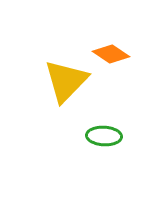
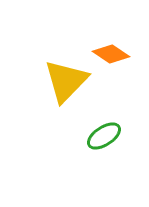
green ellipse: rotated 36 degrees counterclockwise
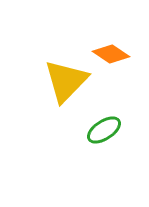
green ellipse: moved 6 px up
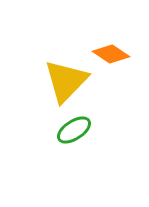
green ellipse: moved 30 px left
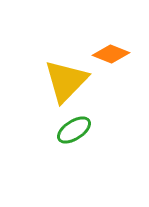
orange diamond: rotated 12 degrees counterclockwise
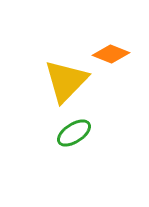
green ellipse: moved 3 px down
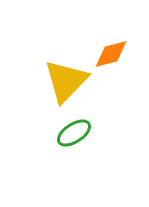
orange diamond: rotated 36 degrees counterclockwise
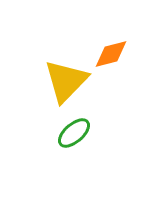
green ellipse: rotated 8 degrees counterclockwise
